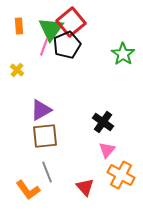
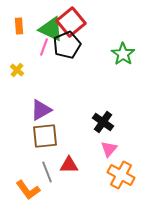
green triangle: rotated 40 degrees counterclockwise
pink triangle: moved 2 px right, 1 px up
red triangle: moved 16 px left, 22 px up; rotated 48 degrees counterclockwise
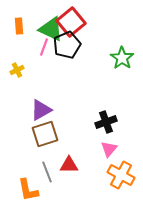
green star: moved 1 px left, 4 px down
yellow cross: rotated 24 degrees clockwise
black cross: moved 3 px right; rotated 35 degrees clockwise
brown square: moved 2 px up; rotated 12 degrees counterclockwise
orange L-shape: rotated 25 degrees clockwise
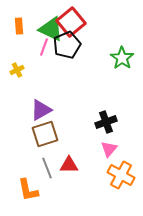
gray line: moved 4 px up
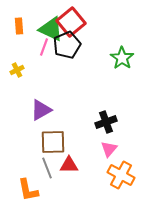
brown square: moved 8 px right, 8 px down; rotated 16 degrees clockwise
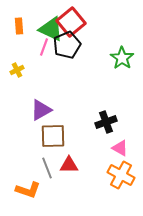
brown square: moved 6 px up
pink triangle: moved 11 px right, 1 px up; rotated 42 degrees counterclockwise
orange L-shape: rotated 60 degrees counterclockwise
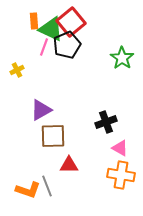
orange rectangle: moved 15 px right, 5 px up
gray line: moved 18 px down
orange cross: rotated 20 degrees counterclockwise
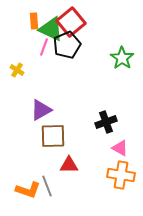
yellow cross: rotated 32 degrees counterclockwise
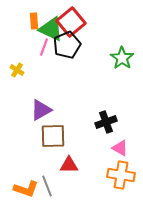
orange L-shape: moved 2 px left, 1 px up
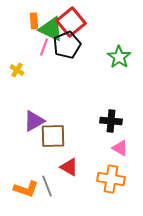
green star: moved 3 px left, 1 px up
purple triangle: moved 7 px left, 11 px down
black cross: moved 5 px right, 1 px up; rotated 25 degrees clockwise
red triangle: moved 2 px down; rotated 30 degrees clockwise
orange cross: moved 10 px left, 4 px down
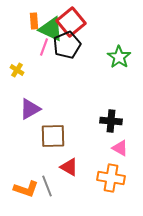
purple triangle: moved 4 px left, 12 px up
orange cross: moved 1 px up
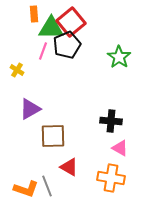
orange rectangle: moved 7 px up
green triangle: moved 1 px up; rotated 24 degrees counterclockwise
pink line: moved 1 px left, 4 px down
